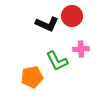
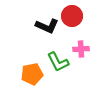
black L-shape: moved 2 px down
green L-shape: moved 1 px right, 1 px down
orange pentagon: moved 3 px up
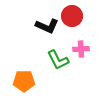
green L-shape: moved 2 px up
orange pentagon: moved 8 px left, 7 px down; rotated 10 degrees clockwise
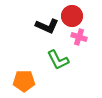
pink cross: moved 2 px left, 12 px up; rotated 21 degrees clockwise
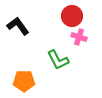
black L-shape: moved 29 px left; rotated 150 degrees counterclockwise
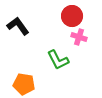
orange pentagon: moved 3 px down; rotated 10 degrees clockwise
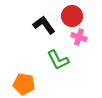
black L-shape: moved 26 px right, 1 px up
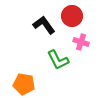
pink cross: moved 2 px right, 5 px down
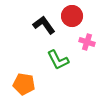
pink cross: moved 6 px right
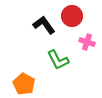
orange pentagon: rotated 20 degrees clockwise
